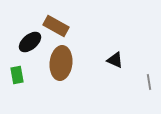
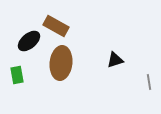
black ellipse: moved 1 px left, 1 px up
black triangle: rotated 42 degrees counterclockwise
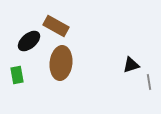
black triangle: moved 16 px right, 5 px down
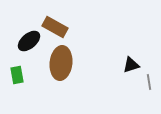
brown rectangle: moved 1 px left, 1 px down
